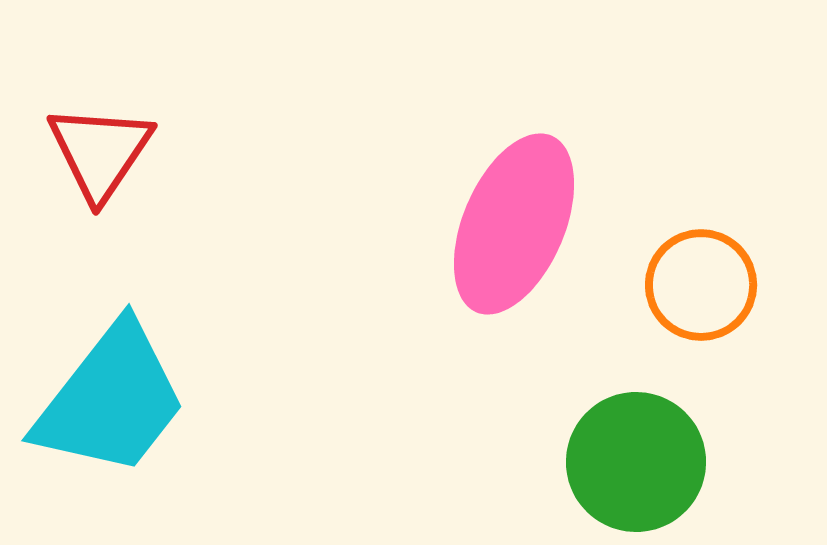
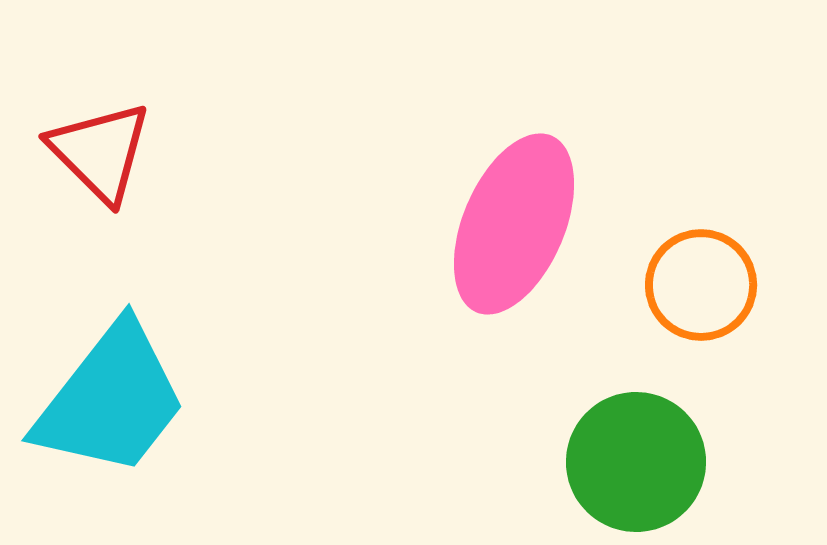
red triangle: rotated 19 degrees counterclockwise
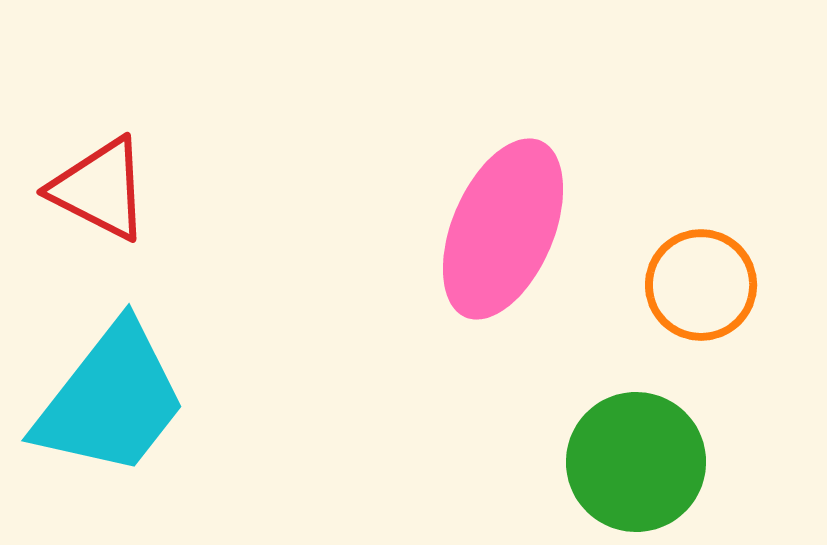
red triangle: moved 37 px down; rotated 18 degrees counterclockwise
pink ellipse: moved 11 px left, 5 px down
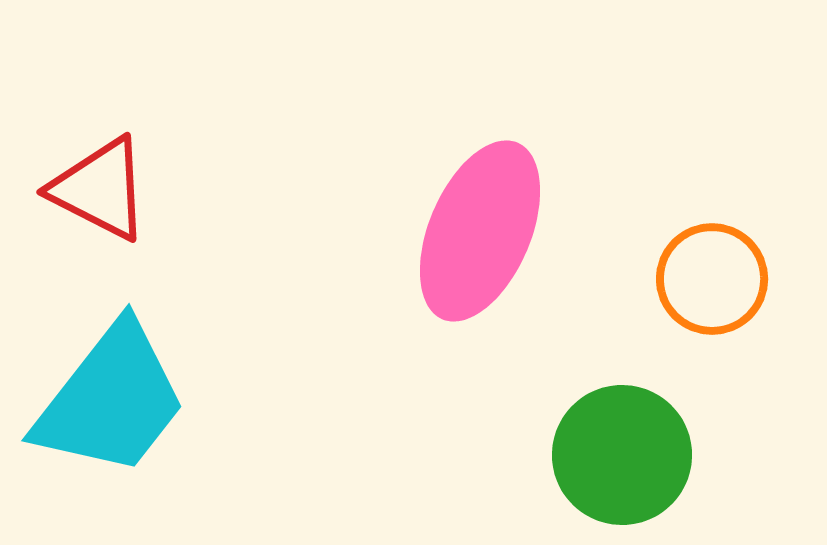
pink ellipse: moved 23 px left, 2 px down
orange circle: moved 11 px right, 6 px up
green circle: moved 14 px left, 7 px up
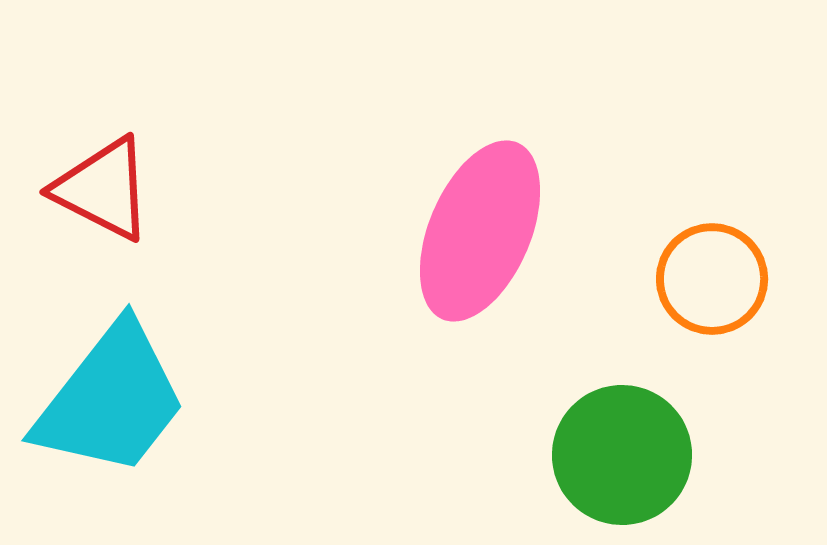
red triangle: moved 3 px right
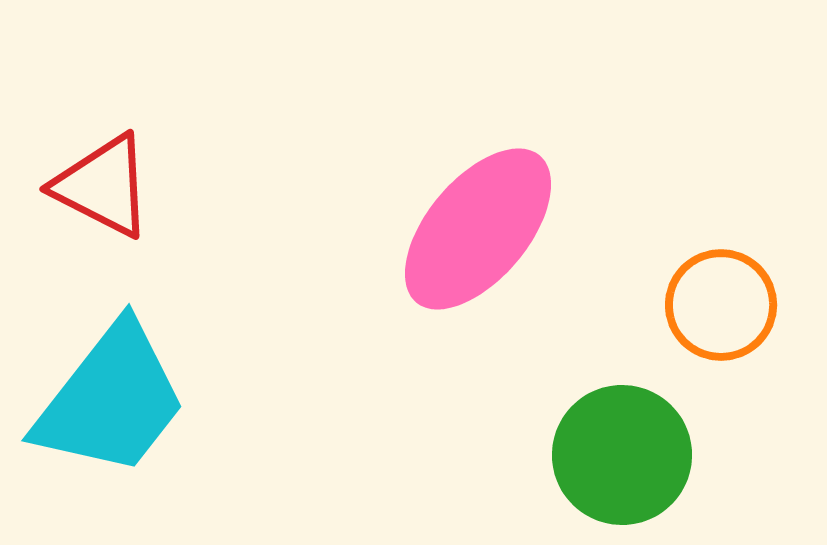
red triangle: moved 3 px up
pink ellipse: moved 2 px left, 2 px up; rotated 17 degrees clockwise
orange circle: moved 9 px right, 26 px down
